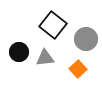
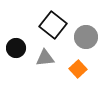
gray circle: moved 2 px up
black circle: moved 3 px left, 4 px up
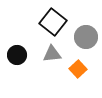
black square: moved 3 px up
black circle: moved 1 px right, 7 px down
gray triangle: moved 7 px right, 4 px up
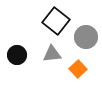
black square: moved 3 px right, 1 px up
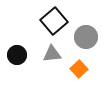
black square: moved 2 px left; rotated 12 degrees clockwise
orange square: moved 1 px right
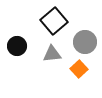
gray circle: moved 1 px left, 5 px down
black circle: moved 9 px up
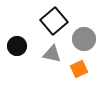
gray circle: moved 1 px left, 3 px up
gray triangle: rotated 18 degrees clockwise
orange square: rotated 18 degrees clockwise
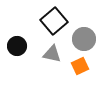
orange square: moved 1 px right, 3 px up
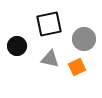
black square: moved 5 px left, 3 px down; rotated 28 degrees clockwise
gray triangle: moved 2 px left, 5 px down
orange square: moved 3 px left, 1 px down
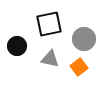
orange square: moved 2 px right; rotated 12 degrees counterclockwise
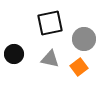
black square: moved 1 px right, 1 px up
black circle: moved 3 px left, 8 px down
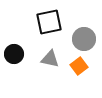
black square: moved 1 px left, 1 px up
orange square: moved 1 px up
